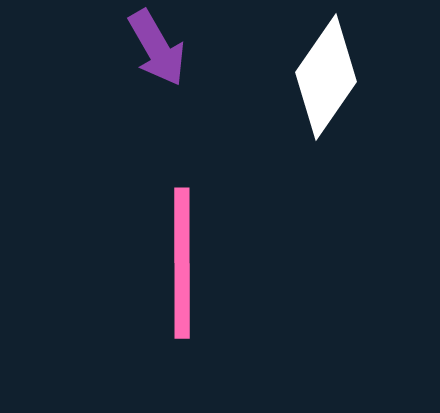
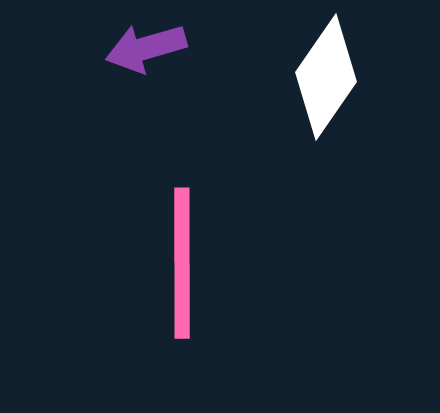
purple arrow: moved 11 px left; rotated 104 degrees clockwise
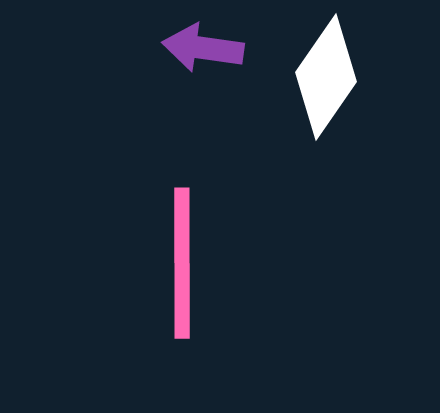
purple arrow: moved 57 px right; rotated 24 degrees clockwise
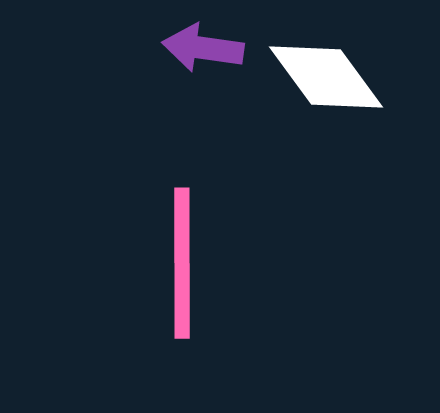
white diamond: rotated 71 degrees counterclockwise
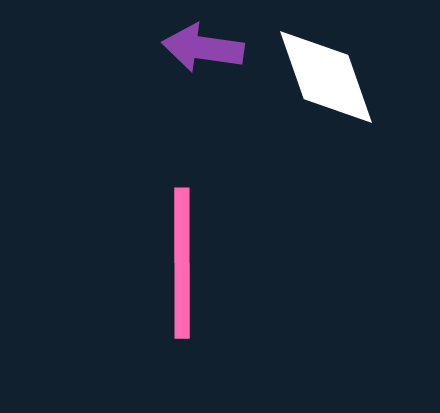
white diamond: rotated 17 degrees clockwise
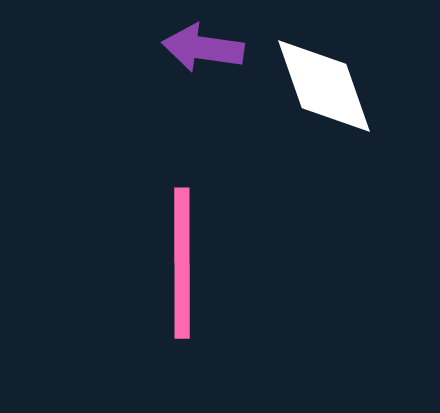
white diamond: moved 2 px left, 9 px down
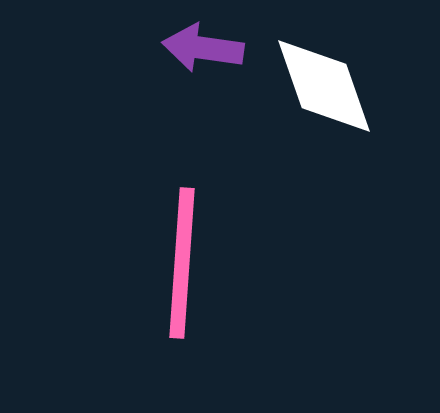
pink line: rotated 4 degrees clockwise
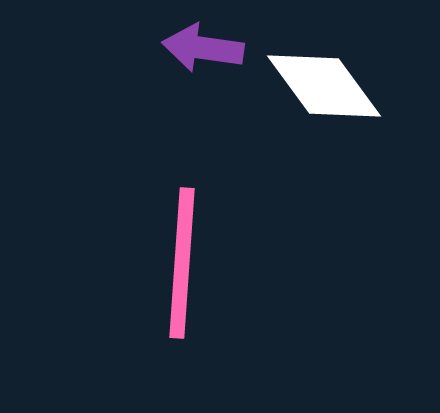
white diamond: rotated 17 degrees counterclockwise
